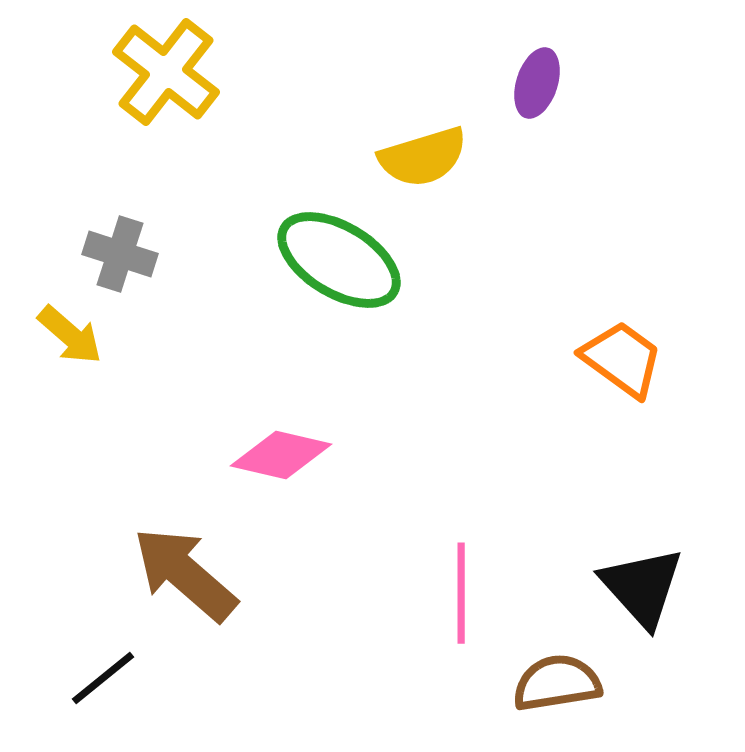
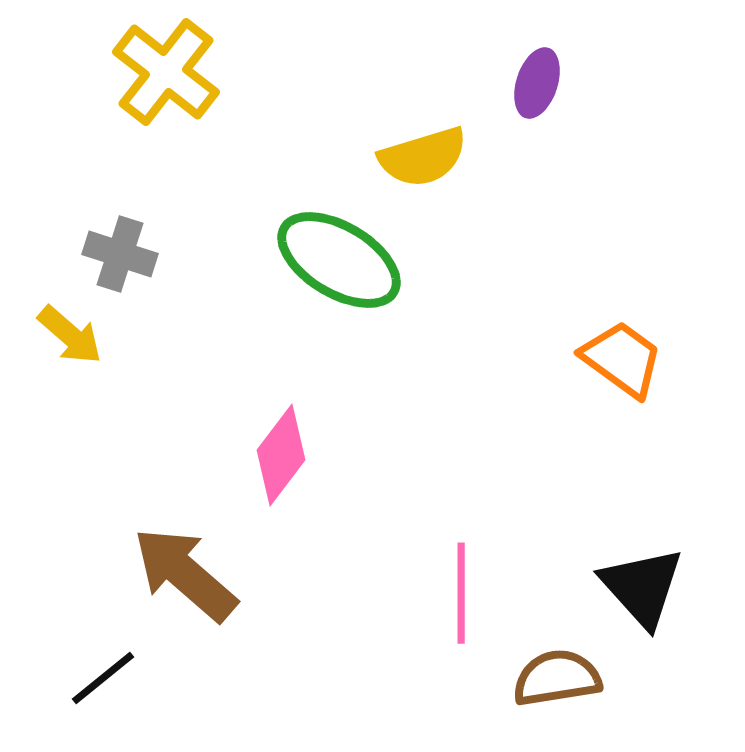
pink diamond: rotated 66 degrees counterclockwise
brown semicircle: moved 5 px up
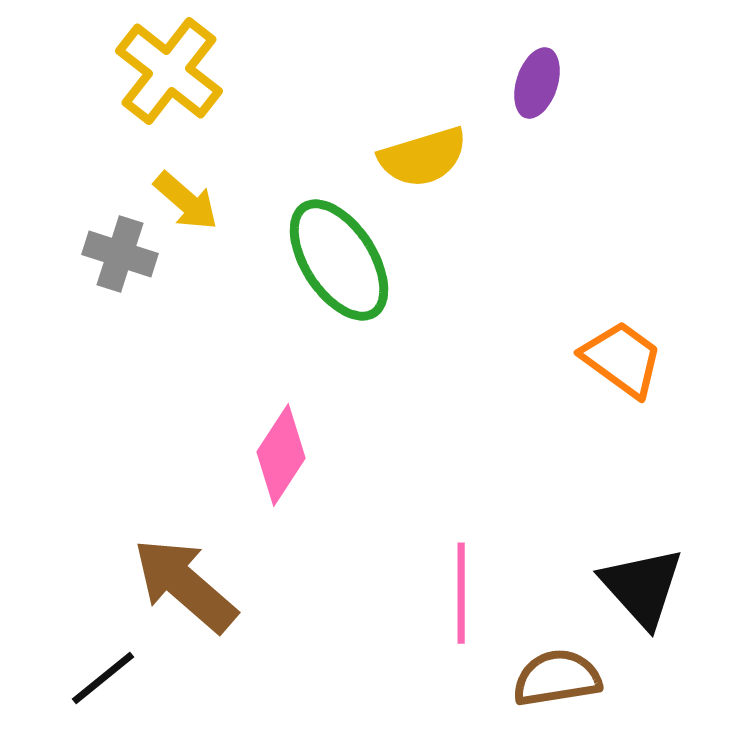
yellow cross: moved 3 px right, 1 px up
green ellipse: rotated 26 degrees clockwise
yellow arrow: moved 116 px right, 134 px up
pink diamond: rotated 4 degrees counterclockwise
brown arrow: moved 11 px down
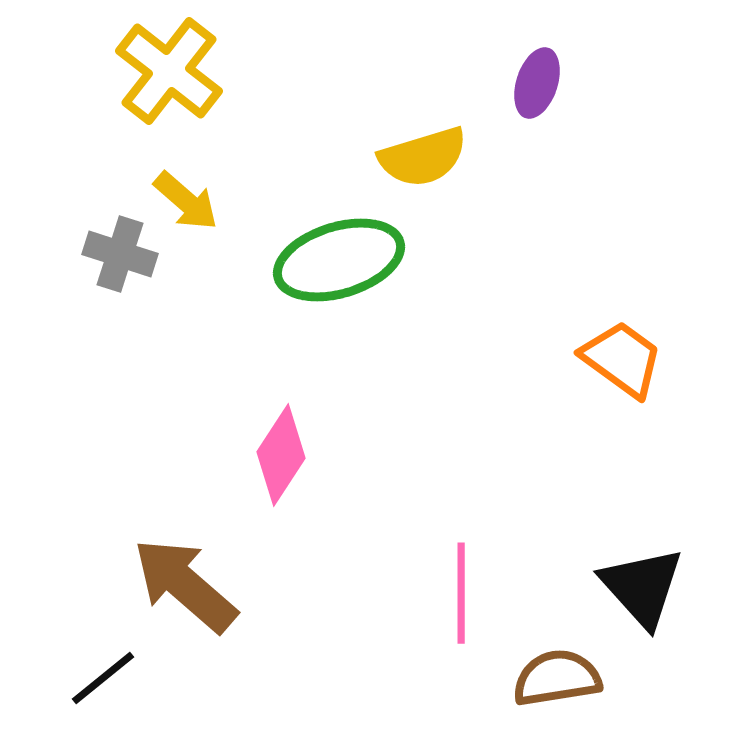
green ellipse: rotated 74 degrees counterclockwise
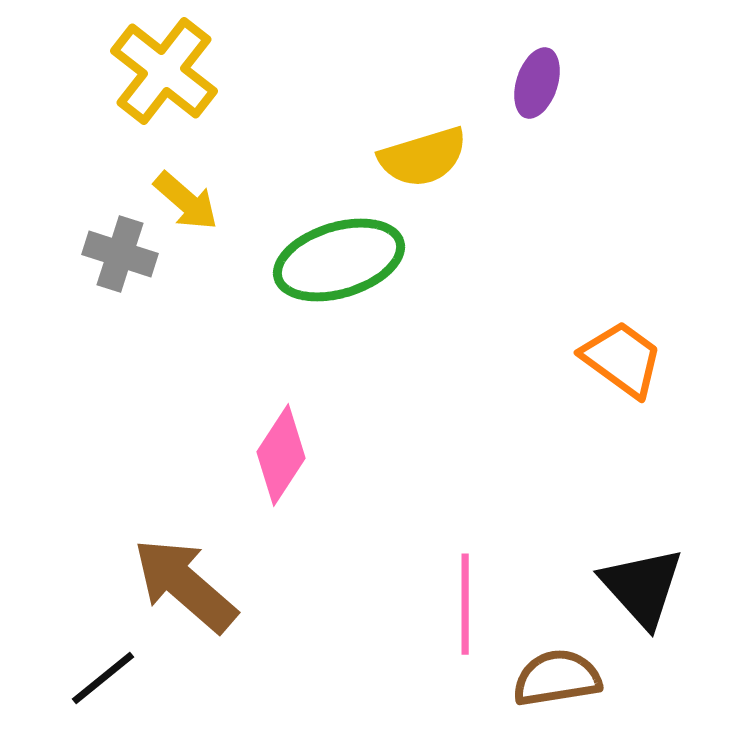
yellow cross: moved 5 px left
pink line: moved 4 px right, 11 px down
